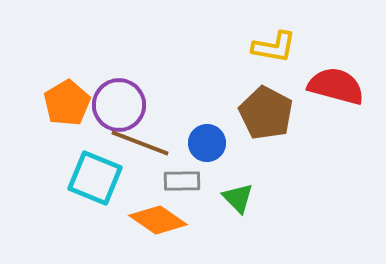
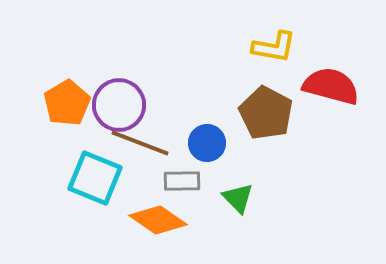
red semicircle: moved 5 px left
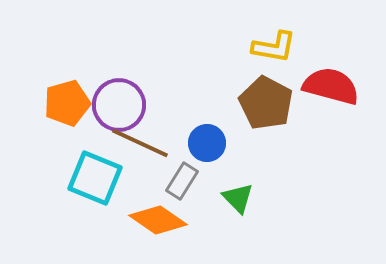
orange pentagon: rotated 15 degrees clockwise
brown pentagon: moved 10 px up
brown line: rotated 4 degrees clockwise
gray rectangle: rotated 57 degrees counterclockwise
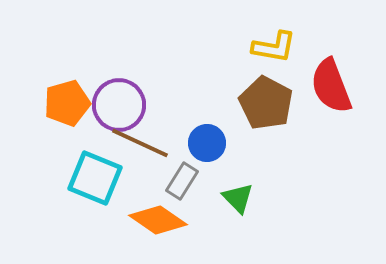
red semicircle: rotated 126 degrees counterclockwise
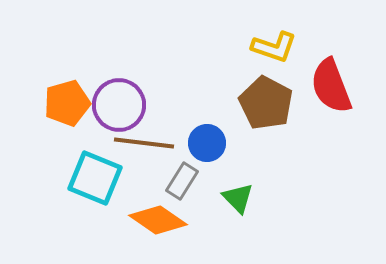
yellow L-shape: rotated 9 degrees clockwise
brown line: moved 4 px right; rotated 18 degrees counterclockwise
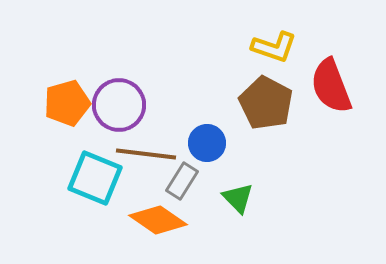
brown line: moved 2 px right, 11 px down
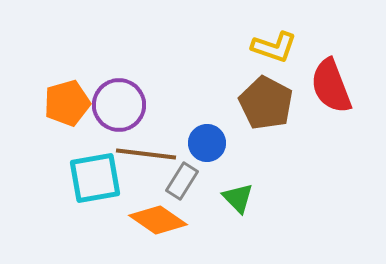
cyan square: rotated 32 degrees counterclockwise
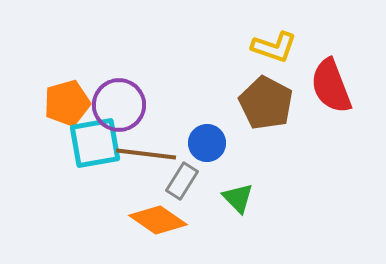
cyan square: moved 35 px up
